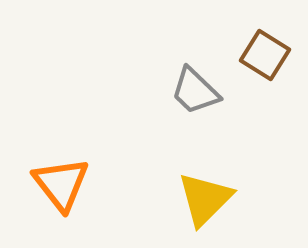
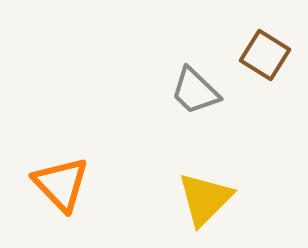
orange triangle: rotated 6 degrees counterclockwise
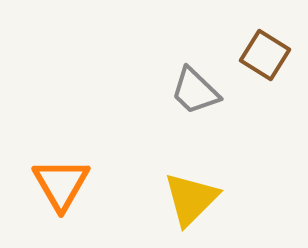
orange triangle: rotated 14 degrees clockwise
yellow triangle: moved 14 px left
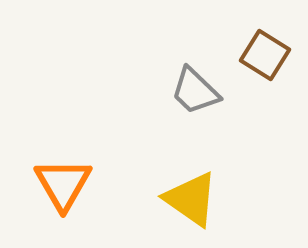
orange triangle: moved 2 px right
yellow triangle: rotated 40 degrees counterclockwise
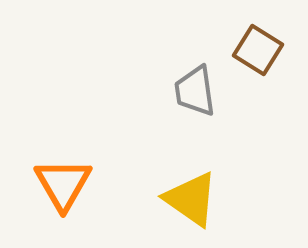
brown square: moved 7 px left, 5 px up
gray trapezoid: rotated 38 degrees clockwise
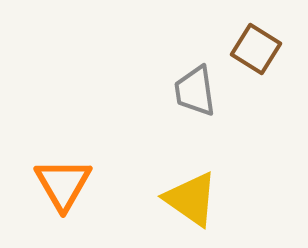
brown square: moved 2 px left, 1 px up
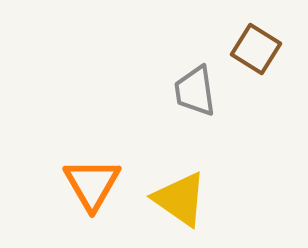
orange triangle: moved 29 px right
yellow triangle: moved 11 px left
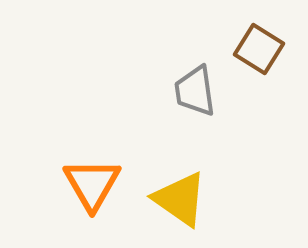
brown square: moved 3 px right
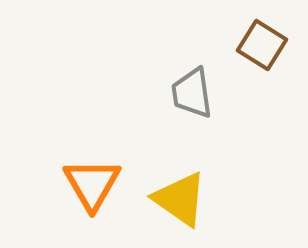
brown square: moved 3 px right, 4 px up
gray trapezoid: moved 3 px left, 2 px down
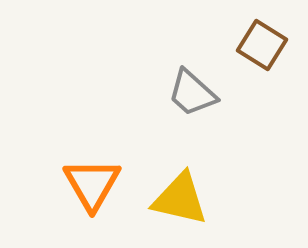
gray trapezoid: rotated 40 degrees counterclockwise
yellow triangle: rotated 22 degrees counterclockwise
